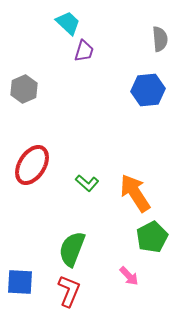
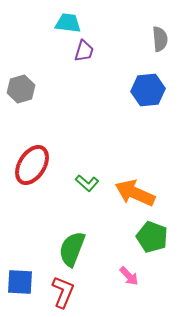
cyan trapezoid: rotated 36 degrees counterclockwise
gray hexagon: moved 3 px left; rotated 8 degrees clockwise
orange arrow: rotated 33 degrees counterclockwise
green pentagon: rotated 24 degrees counterclockwise
red L-shape: moved 6 px left, 1 px down
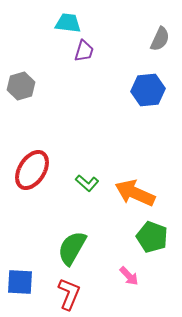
gray semicircle: rotated 30 degrees clockwise
gray hexagon: moved 3 px up
red ellipse: moved 5 px down
green semicircle: moved 1 px up; rotated 9 degrees clockwise
red L-shape: moved 6 px right, 2 px down
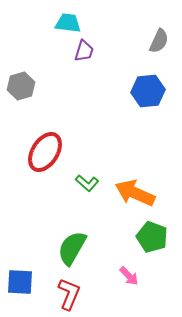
gray semicircle: moved 1 px left, 2 px down
blue hexagon: moved 1 px down
red ellipse: moved 13 px right, 18 px up
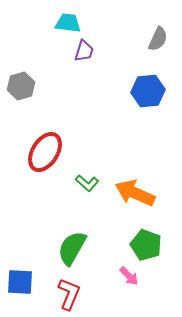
gray semicircle: moved 1 px left, 2 px up
green pentagon: moved 6 px left, 8 px down
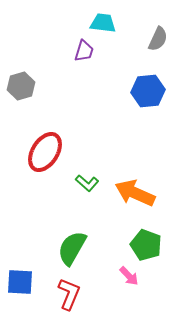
cyan trapezoid: moved 35 px right
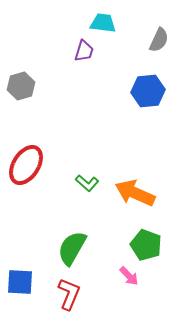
gray semicircle: moved 1 px right, 1 px down
red ellipse: moved 19 px left, 13 px down
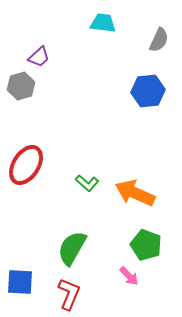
purple trapezoid: moved 45 px left, 6 px down; rotated 30 degrees clockwise
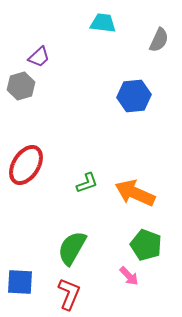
blue hexagon: moved 14 px left, 5 px down
green L-shape: rotated 60 degrees counterclockwise
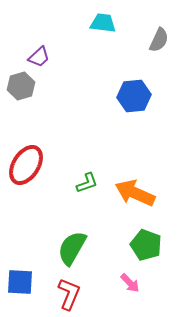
pink arrow: moved 1 px right, 7 px down
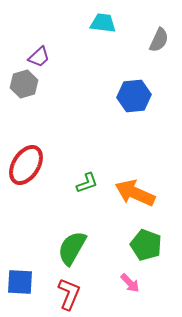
gray hexagon: moved 3 px right, 2 px up
